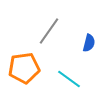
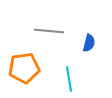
gray line: rotated 60 degrees clockwise
cyan line: rotated 45 degrees clockwise
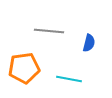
cyan line: rotated 70 degrees counterclockwise
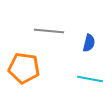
orange pentagon: rotated 16 degrees clockwise
cyan line: moved 21 px right
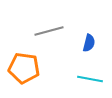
gray line: rotated 20 degrees counterclockwise
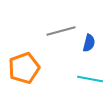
gray line: moved 12 px right
orange pentagon: rotated 28 degrees counterclockwise
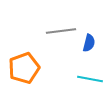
gray line: rotated 8 degrees clockwise
